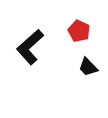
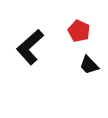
black trapezoid: moved 1 px right, 2 px up
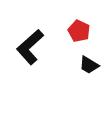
black trapezoid: rotated 15 degrees counterclockwise
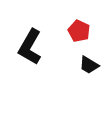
black L-shape: rotated 18 degrees counterclockwise
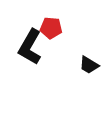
red pentagon: moved 28 px left, 3 px up; rotated 20 degrees counterclockwise
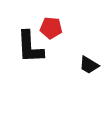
black L-shape: rotated 33 degrees counterclockwise
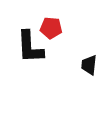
black trapezoid: rotated 65 degrees clockwise
